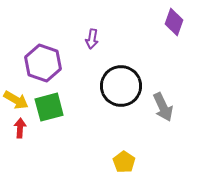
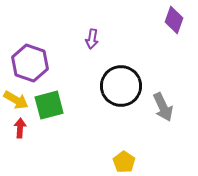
purple diamond: moved 2 px up
purple hexagon: moved 13 px left
green square: moved 2 px up
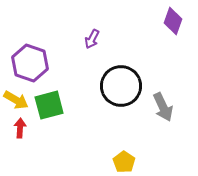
purple diamond: moved 1 px left, 1 px down
purple arrow: rotated 18 degrees clockwise
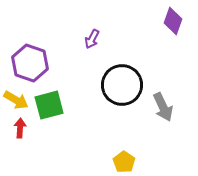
black circle: moved 1 px right, 1 px up
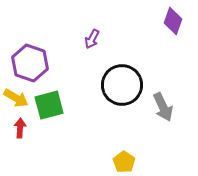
yellow arrow: moved 2 px up
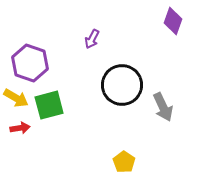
red arrow: rotated 78 degrees clockwise
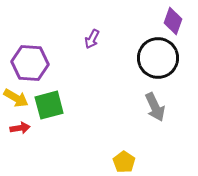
purple hexagon: rotated 15 degrees counterclockwise
black circle: moved 36 px right, 27 px up
gray arrow: moved 8 px left
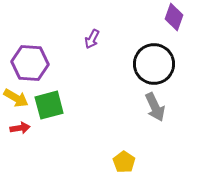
purple diamond: moved 1 px right, 4 px up
black circle: moved 4 px left, 6 px down
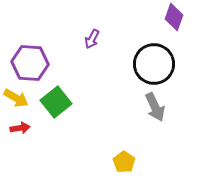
green square: moved 7 px right, 3 px up; rotated 24 degrees counterclockwise
